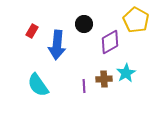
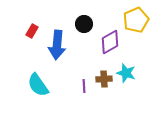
yellow pentagon: rotated 20 degrees clockwise
cyan star: rotated 24 degrees counterclockwise
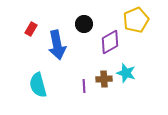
red rectangle: moved 1 px left, 2 px up
blue arrow: rotated 16 degrees counterclockwise
cyan semicircle: rotated 20 degrees clockwise
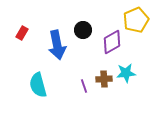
black circle: moved 1 px left, 6 px down
red rectangle: moved 9 px left, 4 px down
purple diamond: moved 2 px right
cyan star: rotated 24 degrees counterclockwise
purple line: rotated 16 degrees counterclockwise
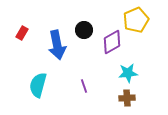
black circle: moved 1 px right
cyan star: moved 2 px right
brown cross: moved 23 px right, 19 px down
cyan semicircle: rotated 30 degrees clockwise
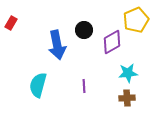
red rectangle: moved 11 px left, 10 px up
purple line: rotated 16 degrees clockwise
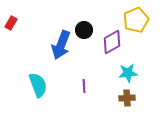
blue arrow: moved 4 px right; rotated 32 degrees clockwise
cyan semicircle: rotated 145 degrees clockwise
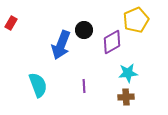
brown cross: moved 1 px left, 1 px up
